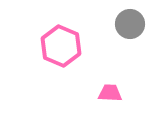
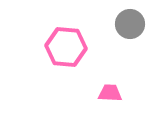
pink hexagon: moved 5 px right, 1 px down; rotated 18 degrees counterclockwise
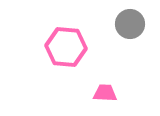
pink trapezoid: moved 5 px left
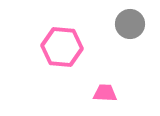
pink hexagon: moved 4 px left
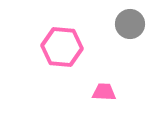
pink trapezoid: moved 1 px left, 1 px up
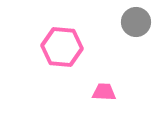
gray circle: moved 6 px right, 2 px up
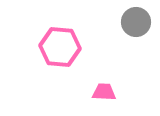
pink hexagon: moved 2 px left
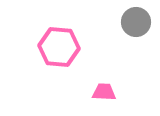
pink hexagon: moved 1 px left
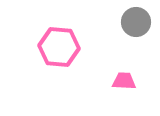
pink trapezoid: moved 20 px right, 11 px up
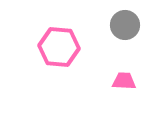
gray circle: moved 11 px left, 3 px down
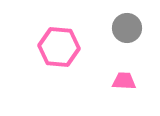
gray circle: moved 2 px right, 3 px down
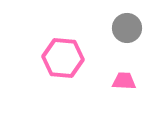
pink hexagon: moved 4 px right, 11 px down
